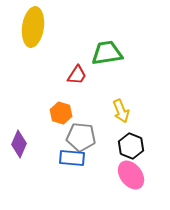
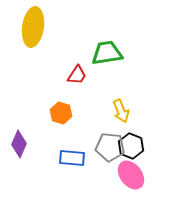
gray pentagon: moved 29 px right, 10 px down
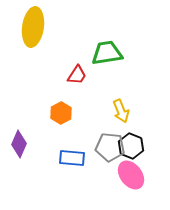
orange hexagon: rotated 15 degrees clockwise
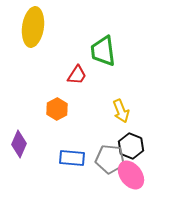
green trapezoid: moved 4 px left, 2 px up; rotated 88 degrees counterclockwise
orange hexagon: moved 4 px left, 4 px up
gray pentagon: moved 12 px down
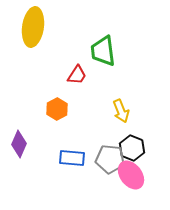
black hexagon: moved 1 px right, 2 px down
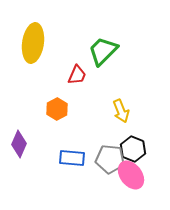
yellow ellipse: moved 16 px down
green trapezoid: rotated 52 degrees clockwise
red trapezoid: rotated 10 degrees counterclockwise
black hexagon: moved 1 px right, 1 px down
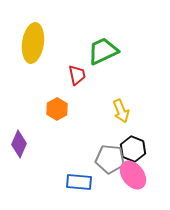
green trapezoid: rotated 20 degrees clockwise
red trapezoid: rotated 35 degrees counterclockwise
blue rectangle: moved 7 px right, 24 px down
pink ellipse: moved 2 px right
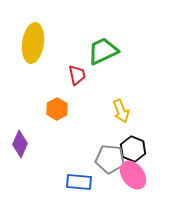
purple diamond: moved 1 px right
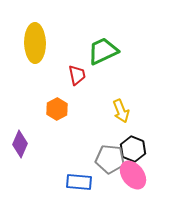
yellow ellipse: moved 2 px right; rotated 9 degrees counterclockwise
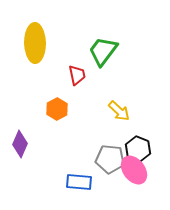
green trapezoid: rotated 28 degrees counterclockwise
yellow arrow: moved 2 px left; rotated 25 degrees counterclockwise
black hexagon: moved 5 px right
pink ellipse: moved 1 px right, 5 px up
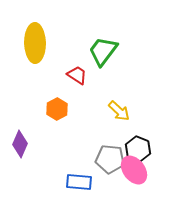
red trapezoid: rotated 45 degrees counterclockwise
